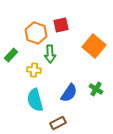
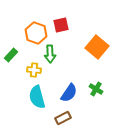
orange square: moved 3 px right, 1 px down
cyan semicircle: moved 2 px right, 3 px up
brown rectangle: moved 5 px right, 5 px up
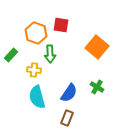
red square: rotated 21 degrees clockwise
green cross: moved 1 px right, 2 px up
brown rectangle: moved 4 px right; rotated 42 degrees counterclockwise
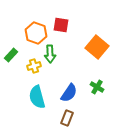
yellow cross: moved 4 px up; rotated 24 degrees counterclockwise
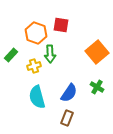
orange square: moved 5 px down; rotated 10 degrees clockwise
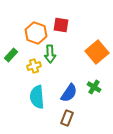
green cross: moved 3 px left
cyan semicircle: rotated 10 degrees clockwise
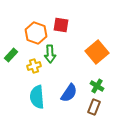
green cross: moved 3 px right, 1 px up
brown rectangle: moved 27 px right, 11 px up
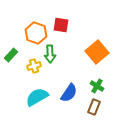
cyan semicircle: rotated 65 degrees clockwise
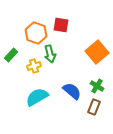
green arrow: rotated 12 degrees counterclockwise
blue semicircle: moved 3 px right, 2 px up; rotated 84 degrees counterclockwise
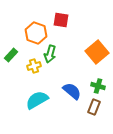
red square: moved 5 px up
green arrow: rotated 30 degrees clockwise
green cross: moved 1 px right; rotated 16 degrees counterclockwise
cyan semicircle: moved 3 px down
